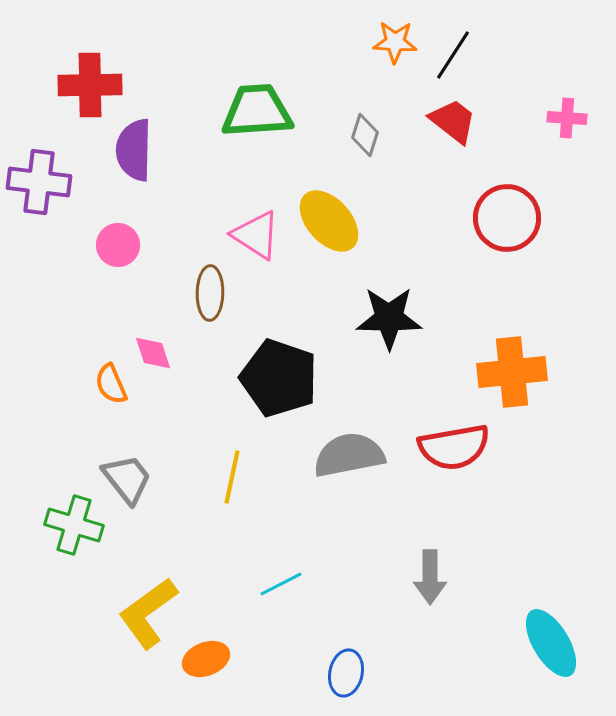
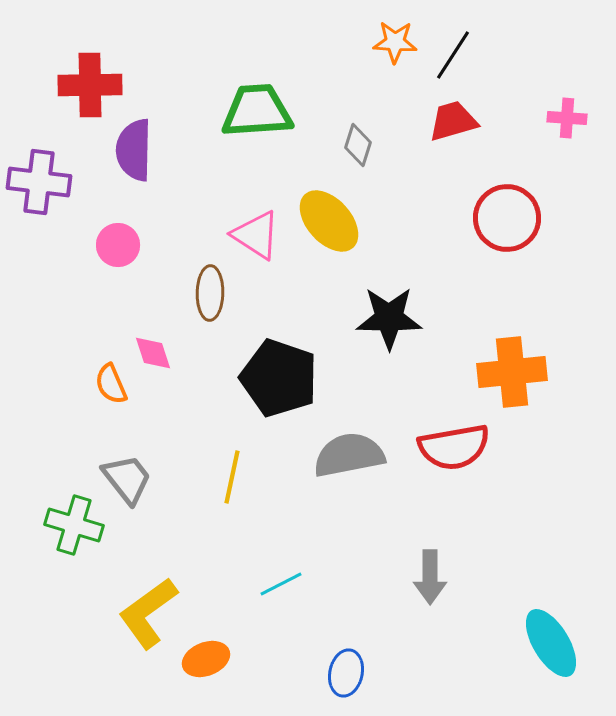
red trapezoid: rotated 54 degrees counterclockwise
gray diamond: moved 7 px left, 10 px down
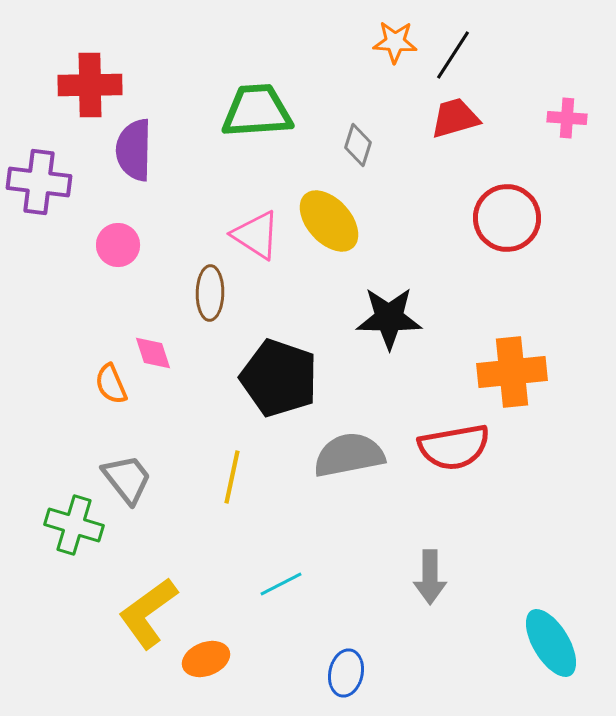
red trapezoid: moved 2 px right, 3 px up
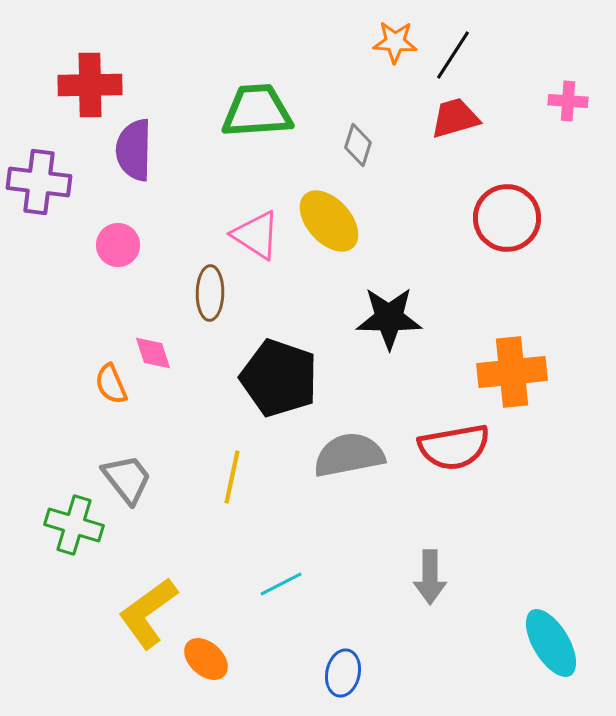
pink cross: moved 1 px right, 17 px up
orange ellipse: rotated 63 degrees clockwise
blue ellipse: moved 3 px left
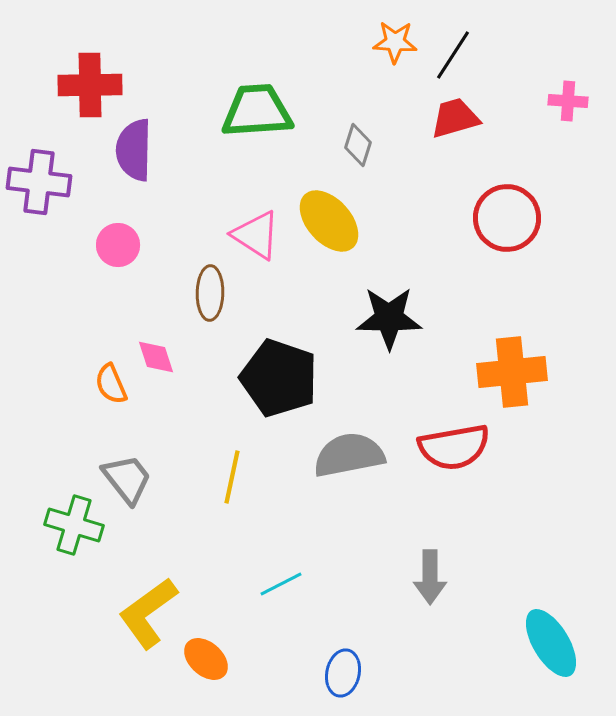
pink diamond: moved 3 px right, 4 px down
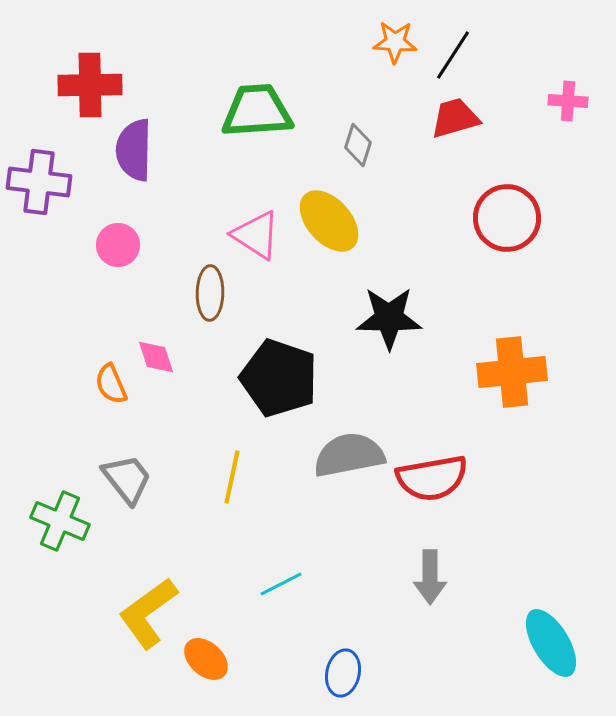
red semicircle: moved 22 px left, 31 px down
green cross: moved 14 px left, 4 px up; rotated 6 degrees clockwise
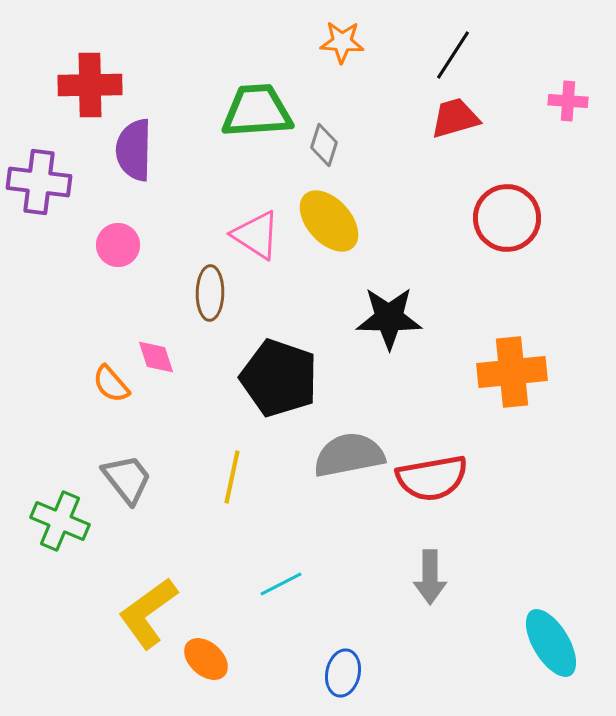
orange star: moved 53 px left
gray diamond: moved 34 px left
orange semicircle: rotated 18 degrees counterclockwise
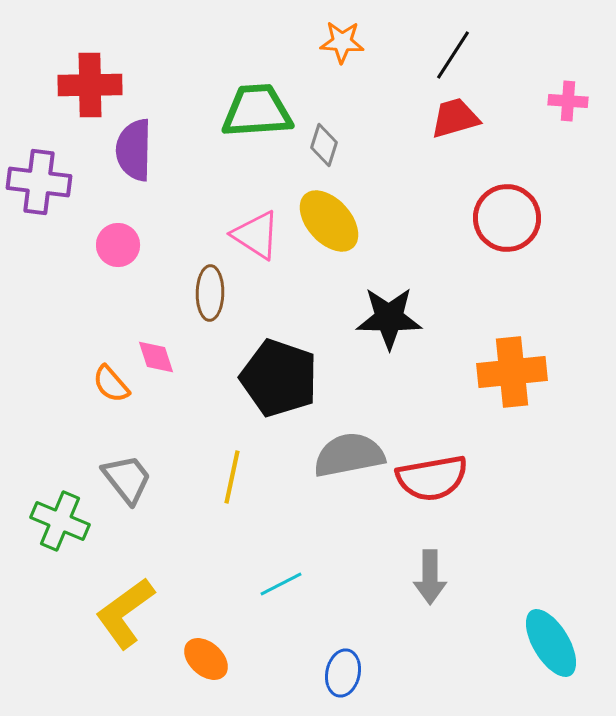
yellow L-shape: moved 23 px left
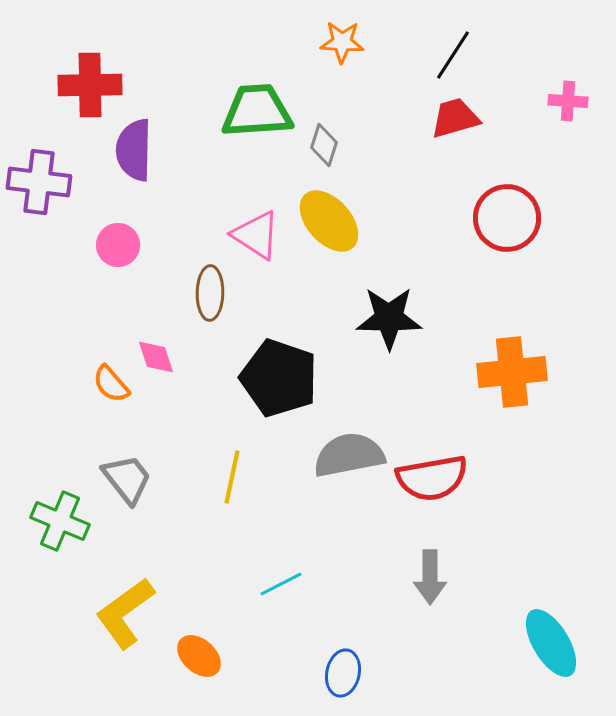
orange ellipse: moved 7 px left, 3 px up
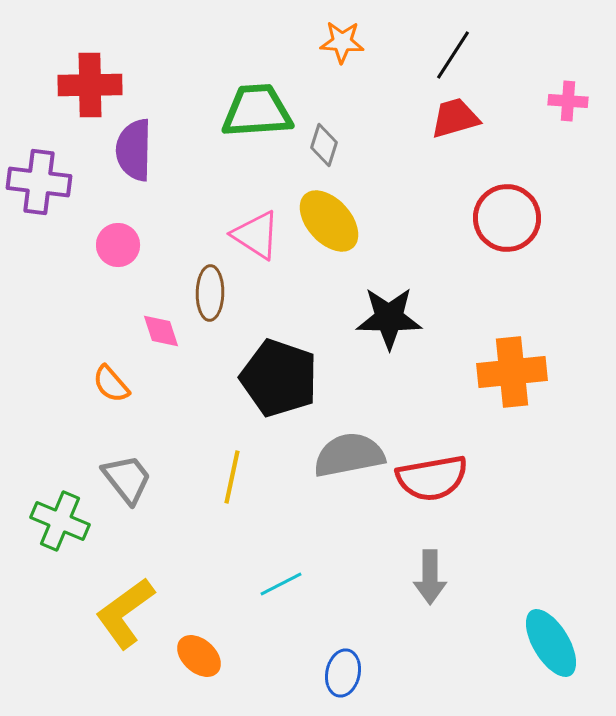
pink diamond: moved 5 px right, 26 px up
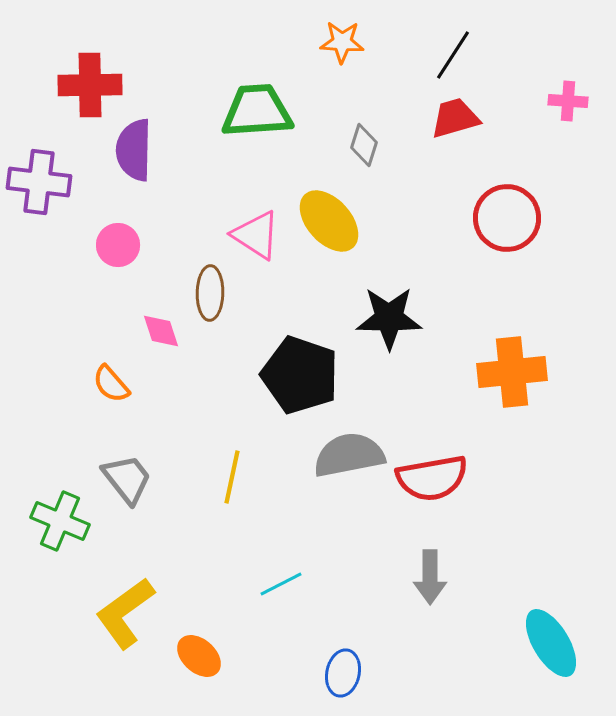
gray diamond: moved 40 px right
black pentagon: moved 21 px right, 3 px up
